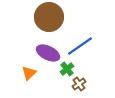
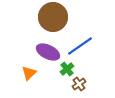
brown circle: moved 4 px right
purple ellipse: moved 1 px up
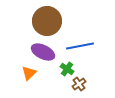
brown circle: moved 6 px left, 4 px down
blue line: rotated 24 degrees clockwise
purple ellipse: moved 5 px left
green cross: rotated 16 degrees counterclockwise
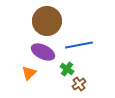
blue line: moved 1 px left, 1 px up
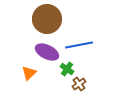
brown circle: moved 2 px up
purple ellipse: moved 4 px right
